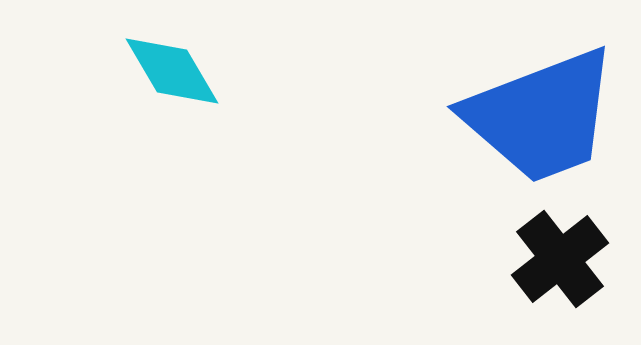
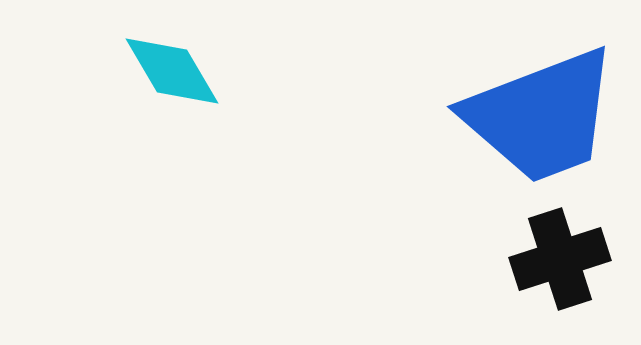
black cross: rotated 20 degrees clockwise
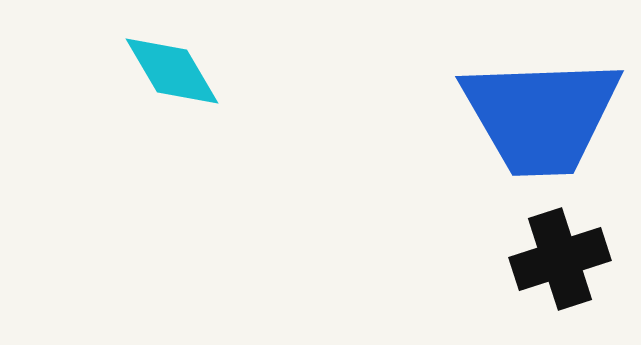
blue trapezoid: rotated 19 degrees clockwise
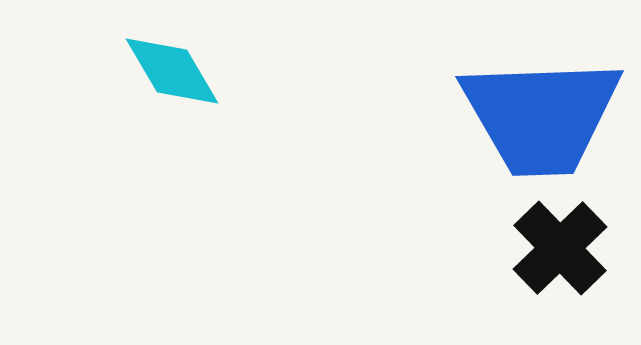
black cross: moved 11 px up; rotated 26 degrees counterclockwise
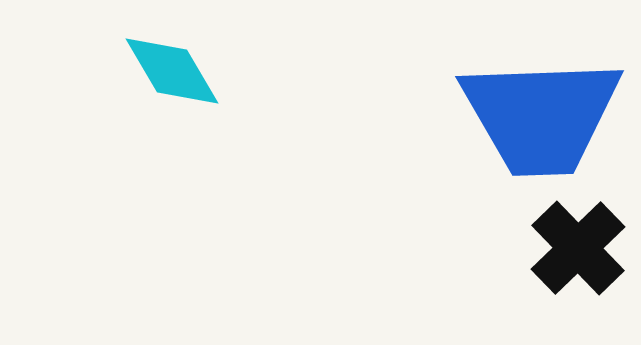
black cross: moved 18 px right
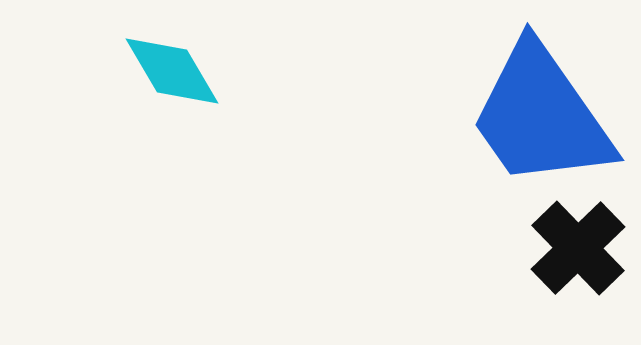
blue trapezoid: rotated 57 degrees clockwise
